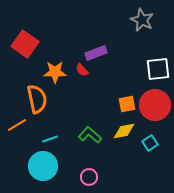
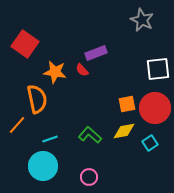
orange star: rotated 10 degrees clockwise
red circle: moved 3 px down
orange line: rotated 18 degrees counterclockwise
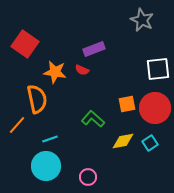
purple rectangle: moved 2 px left, 4 px up
red semicircle: rotated 24 degrees counterclockwise
yellow diamond: moved 1 px left, 10 px down
green L-shape: moved 3 px right, 16 px up
cyan circle: moved 3 px right
pink circle: moved 1 px left
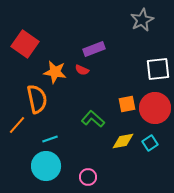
gray star: rotated 20 degrees clockwise
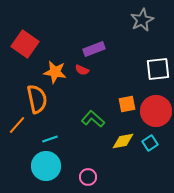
red circle: moved 1 px right, 3 px down
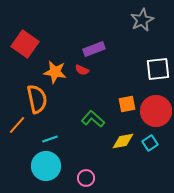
pink circle: moved 2 px left, 1 px down
